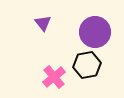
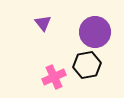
pink cross: rotated 15 degrees clockwise
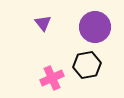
purple circle: moved 5 px up
pink cross: moved 2 px left, 1 px down
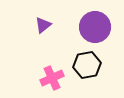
purple triangle: moved 2 px down; rotated 30 degrees clockwise
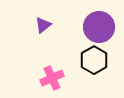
purple circle: moved 4 px right
black hexagon: moved 7 px right, 5 px up; rotated 20 degrees counterclockwise
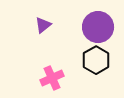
purple circle: moved 1 px left
black hexagon: moved 2 px right
